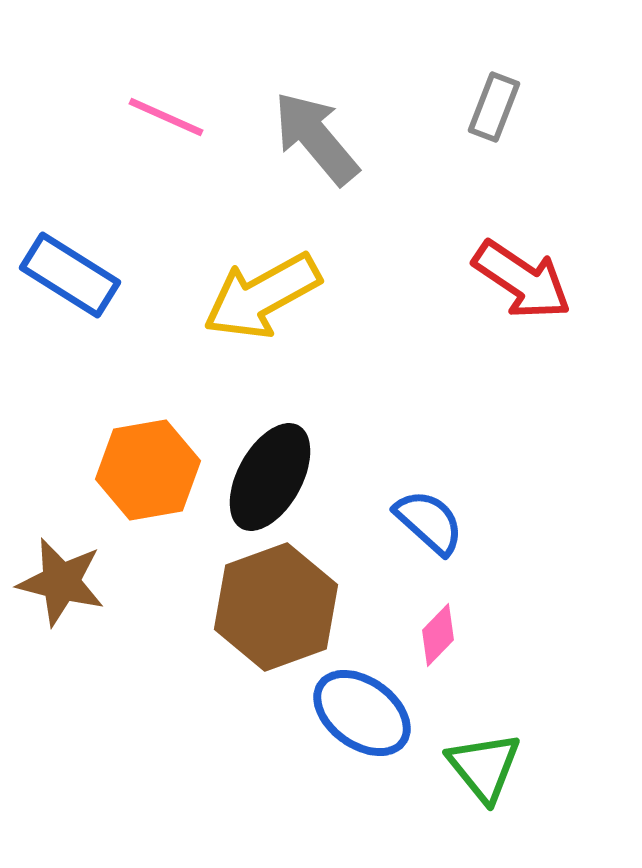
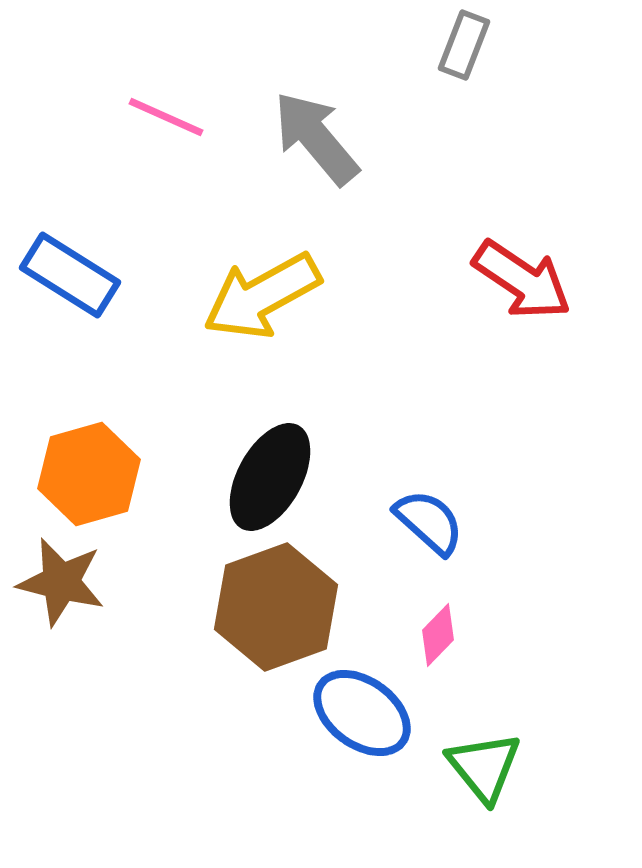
gray rectangle: moved 30 px left, 62 px up
orange hexagon: moved 59 px left, 4 px down; rotated 6 degrees counterclockwise
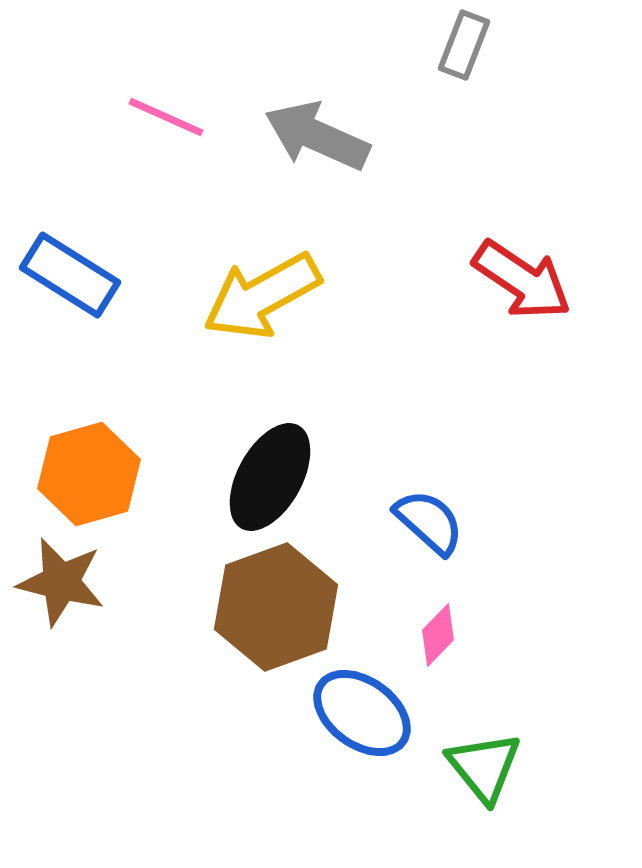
gray arrow: moved 1 px right, 2 px up; rotated 26 degrees counterclockwise
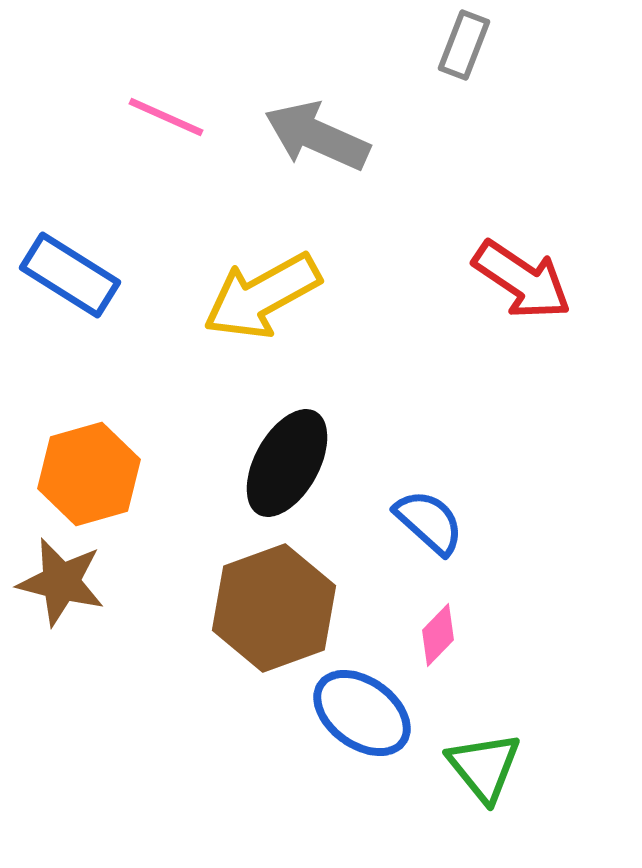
black ellipse: moved 17 px right, 14 px up
brown hexagon: moved 2 px left, 1 px down
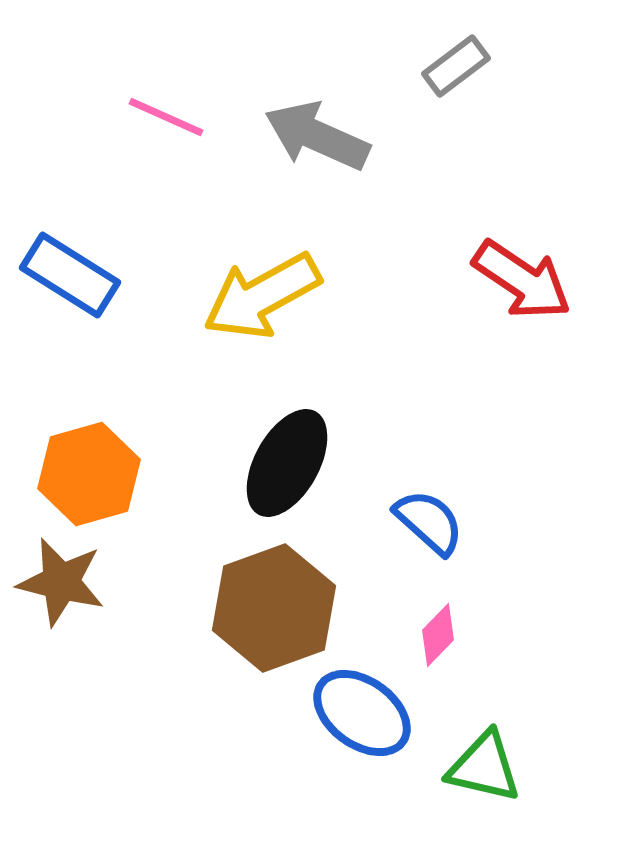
gray rectangle: moved 8 px left, 21 px down; rotated 32 degrees clockwise
green triangle: rotated 38 degrees counterclockwise
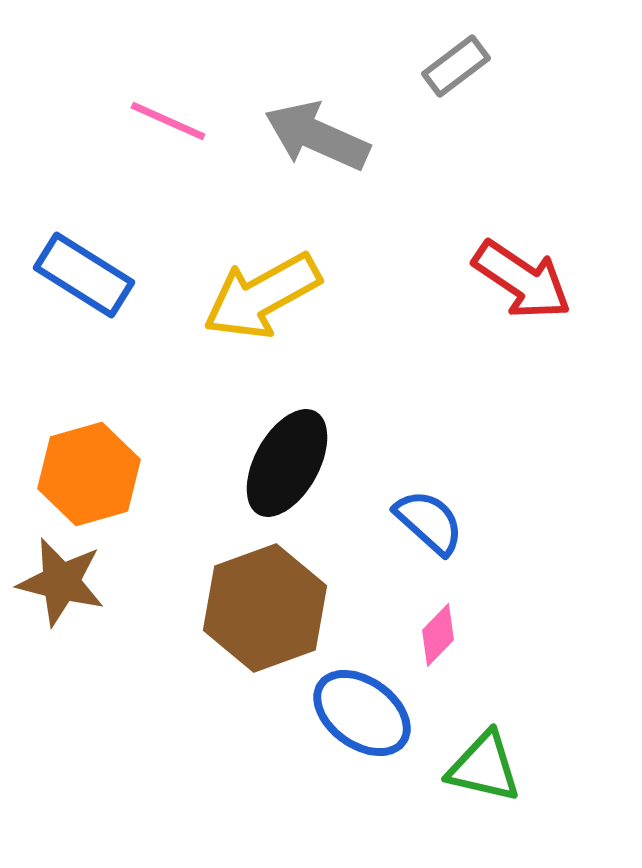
pink line: moved 2 px right, 4 px down
blue rectangle: moved 14 px right
brown hexagon: moved 9 px left
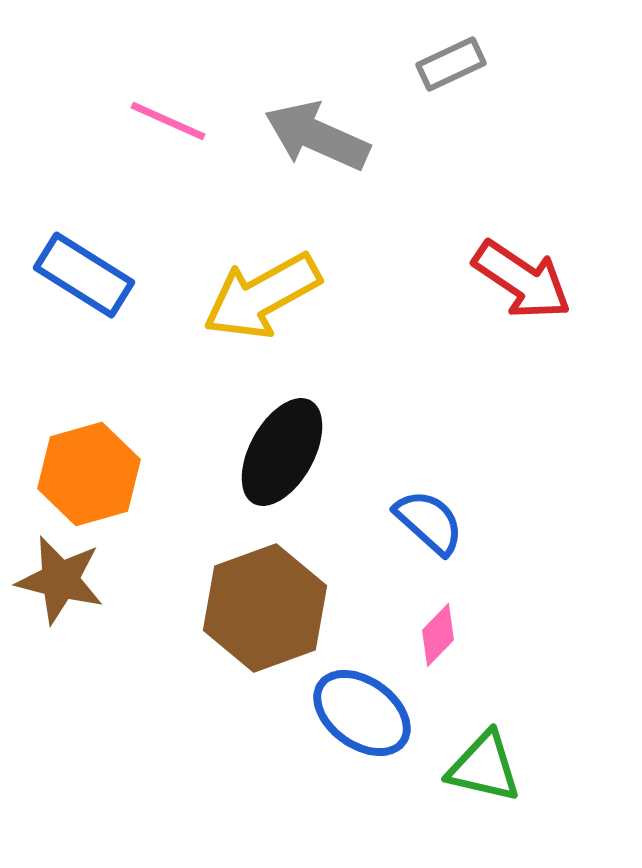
gray rectangle: moved 5 px left, 2 px up; rotated 12 degrees clockwise
black ellipse: moved 5 px left, 11 px up
brown star: moved 1 px left, 2 px up
